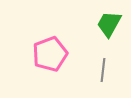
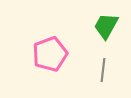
green trapezoid: moved 3 px left, 2 px down
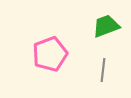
green trapezoid: rotated 40 degrees clockwise
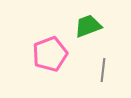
green trapezoid: moved 18 px left
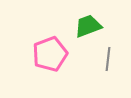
gray line: moved 5 px right, 11 px up
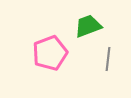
pink pentagon: moved 1 px up
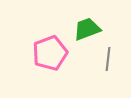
green trapezoid: moved 1 px left, 3 px down
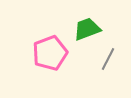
gray line: rotated 20 degrees clockwise
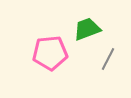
pink pentagon: rotated 16 degrees clockwise
